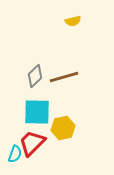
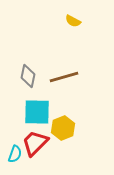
yellow semicircle: rotated 42 degrees clockwise
gray diamond: moved 7 px left; rotated 35 degrees counterclockwise
yellow hexagon: rotated 10 degrees counterclockwise
red trapezoid: moved 3 px right
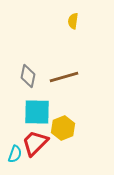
yellow semicircle: rotated 70 degrees clockwise
